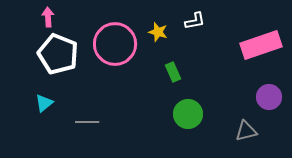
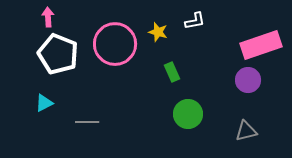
green rectangle: moved 1 px left
purple circle: moved 21 px left, 17 px up
cyan triangle: rotated 12 degrees clockwise
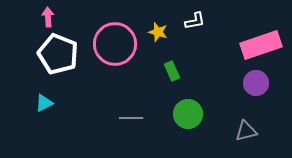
green rectangle: moved 1 px up
purple circle: moved 8 px right, 3 px down
gray line: moved 44 px right, 4 px up
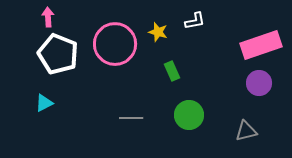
purple circle: moved 3 px right
green circle: moved 1 px right, 1 px down
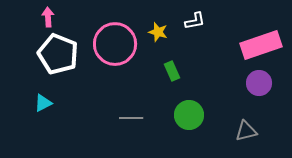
cyan triangle: moved 1 px left
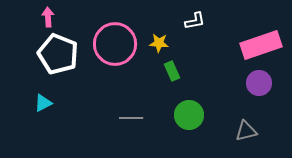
yellow star: moved 1 px right, 11 px down; rotated 12 degrees counterclockwise
